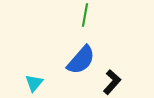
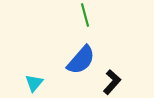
green line: rotated 25 degrees counterclockwise
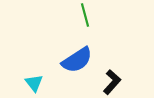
blue semicircle: moved 4 px left; rotated 16 degrees clockwise
cyan triangle: rotated 18 degrees counterclockwise
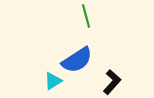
green line: moved 1 px right, 1 px down
cyan triangle: moved 19 px right, 2 px up; rotated 36 degrees clockwise
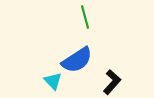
green line: moved 1 px left, 1 px down
cyan triangle: rotated 42 degrees counterclockwise
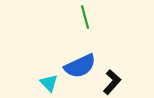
blue semicircle: moved 3 px right, 6 px down; rotated 8 degrees clockwise
cyan triangle: moved 4 px left, 2 px down
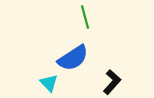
blue semicircle: moved 7 px left, 8 px up; rotated 8 degrees counterclockwise
